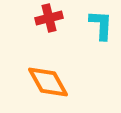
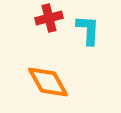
cyan L-shape: moved 13 px left, 5 px down
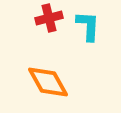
cyan L-shape: moved 4 px up
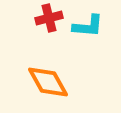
cyan L-shape: rotated 92 degrees clockwise
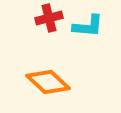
orange diamond: rotated 18 degrees counterclockwise
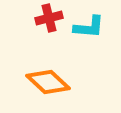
cyan L-shape: moved 1 px right, 1 px down
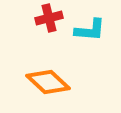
cyan L-shape: moved 1 px right, 3 px down
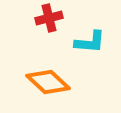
cyan L-shape: moved 12 px down
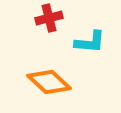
orange diamond: moved 1 px right
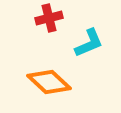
cyan L-shape: moved 1 px left, 1 px down; rotated 28 degrees counterclockwise
